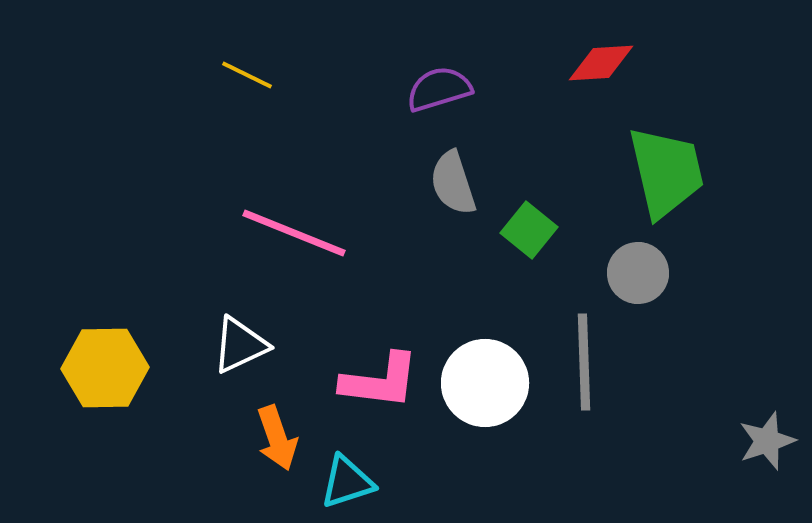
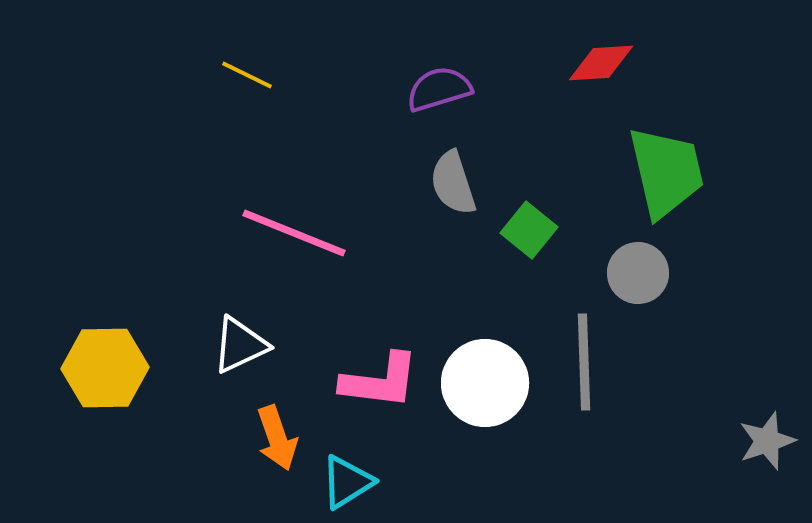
cyan triangle: rotated 14 degrees counterclockwise
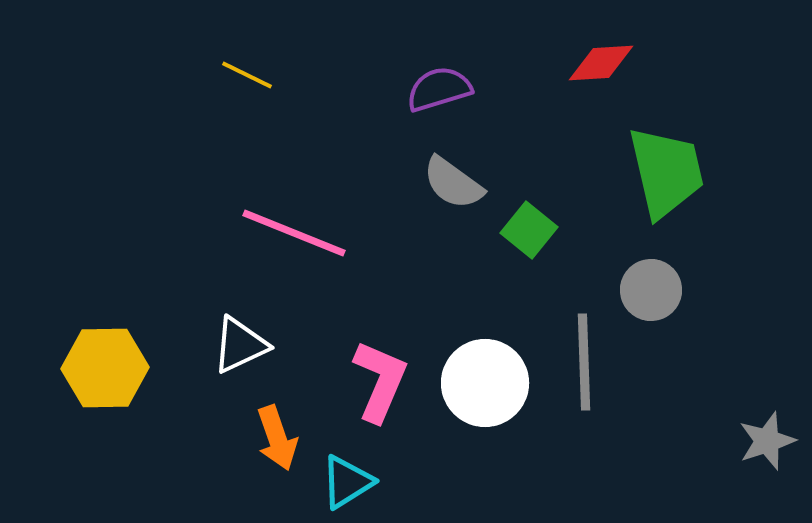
gray semicircle: rotated 36 degrees counterclockwise
gray circle: moved 13 px right, 17 px down
pink L-shape: rotated 74 degrees counterclockwise
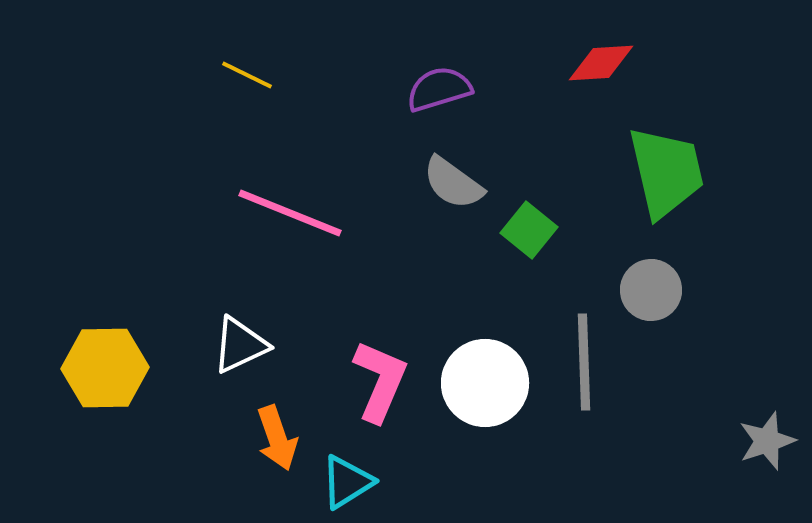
pink line: moved 4 px left, 20 px up
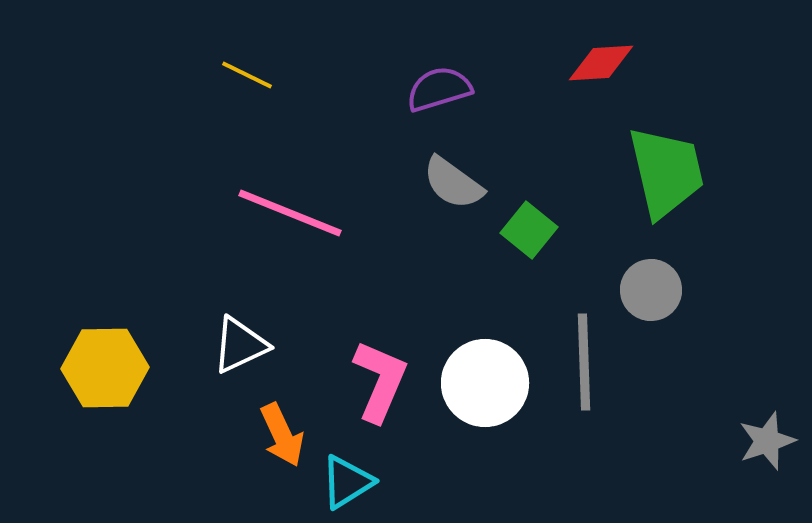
orange arrow: moved 5 px right, 3 px up; rotated 6 degrees counterclockwise
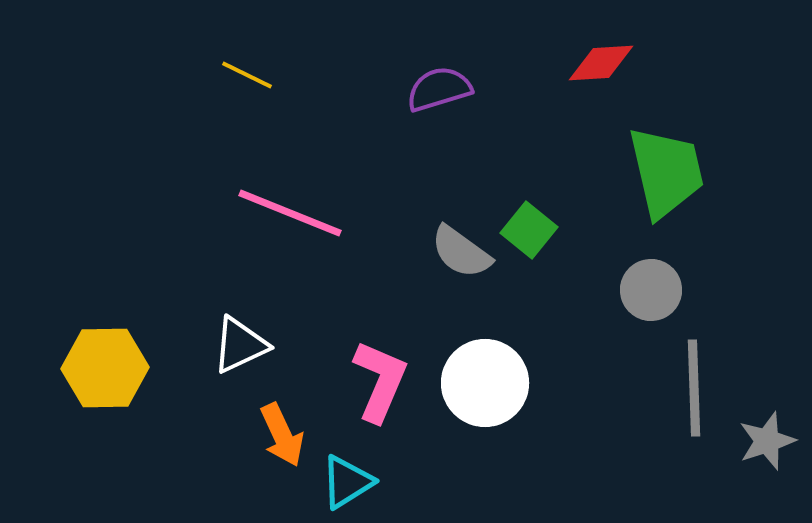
gray semicircle: moved 8 px right, 69 px down
gray line: moved 110 px right, 26 px down
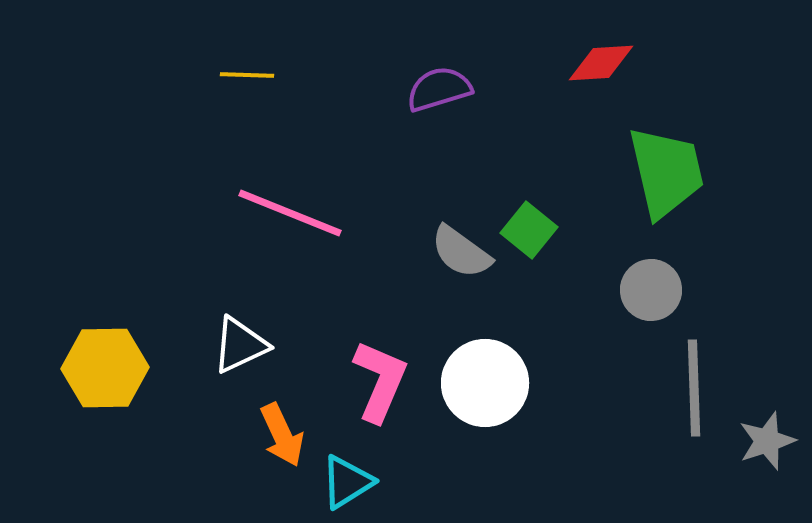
yellow line: rotated 24 degrees counterclockwise
